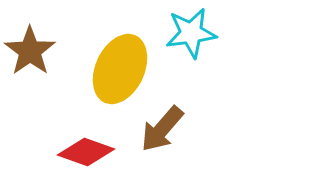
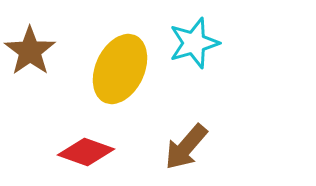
cyan star: moved 3 px right, 10 px down; rotated 9 degrees counterclockwise
brown arrow: moved 24 px right, 18 px down
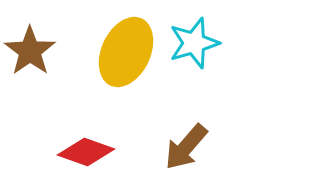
yellow ellipse: moved 6 px right, 17 px up
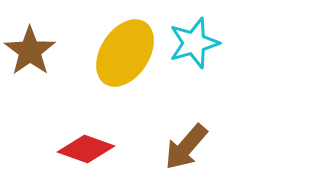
yellow ellipse: moved 1 px left, 1 px down; rotated 8 degrees clockwise
red diamond: moved 3 px up
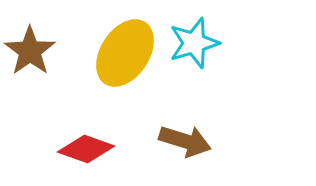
brown arrow: moved 1 px left, 6 px up; rotated 114 degrees counterclockwise
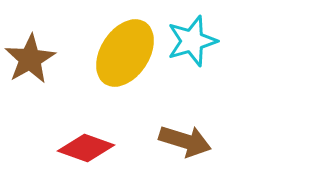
cyan star: moved 2 px left, 2 px up
brown star: moved 8 px down; rotated 6 degrees clockwise
red diamond: moved 1 px up
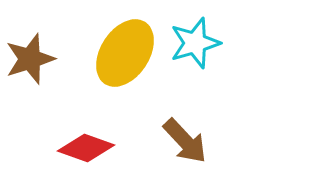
cyan star: moved 3 px right, 2 px down
brown star: rotated 12 degrees clockwise
brown arrow: rotated 30 degrees clockwise
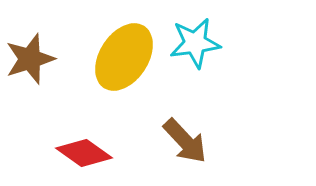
cyan star: rotated 9 degrees clockwise
yellow ellipse: moved 1 px left, 4 px down
red diamond: moved 2 px left, 5 px down; rotated 16 degrees clockwise
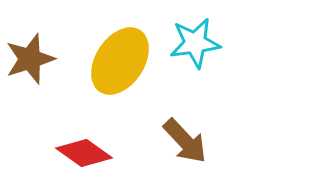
yellow ellipse: moved 4 px left, 4 px down
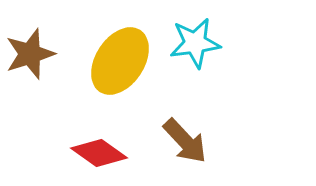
brown star: moved 5 px up
red diamond: moved 15 px right
